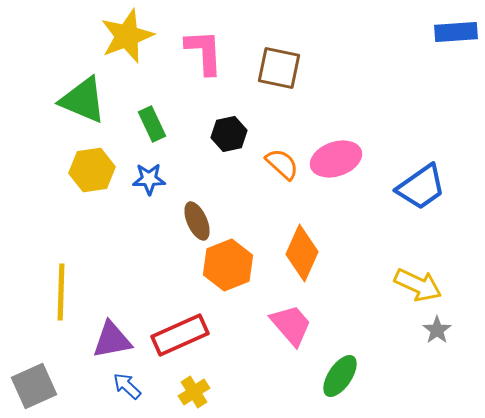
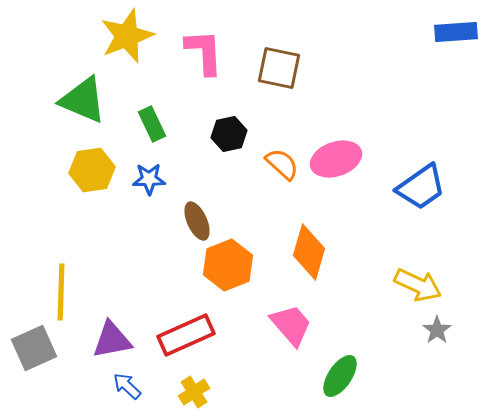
orange diamond: moved 7 px right, 1 px up; rotated 8 degrees counterclockwise
red rectangle: moved 6 px right
gray square: moved 38 px up
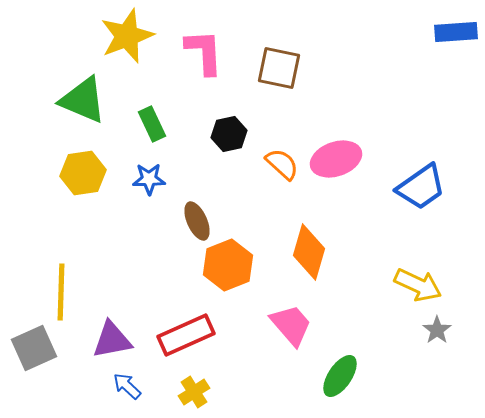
yellow hexagon: moved 9 px left, 3 px down
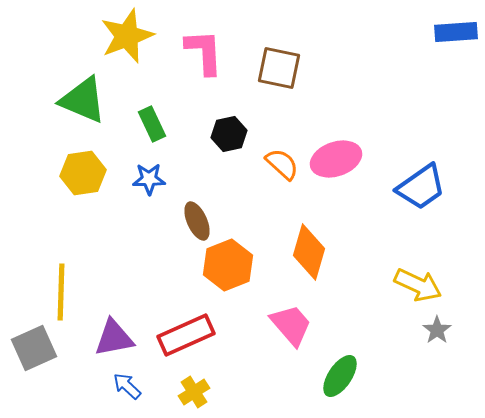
purple triangle: moved 2 px right, 2 px up
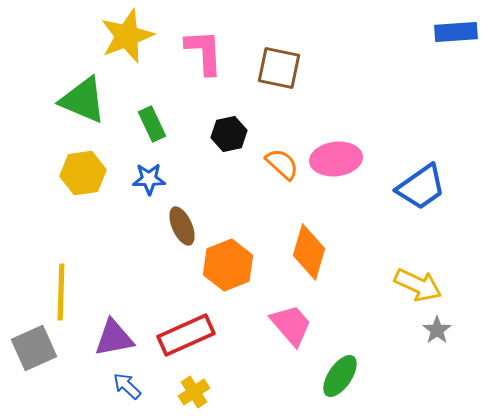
pink ellipse: rotated 12 degrees clockwise
brown ellipse: moved 15 px left, 5 px down
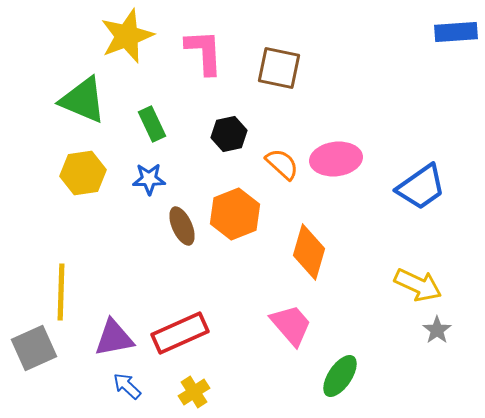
orange hexagon: moved 7 px right, 51 px up
red rectangle: moved 6 px left, 2 px up
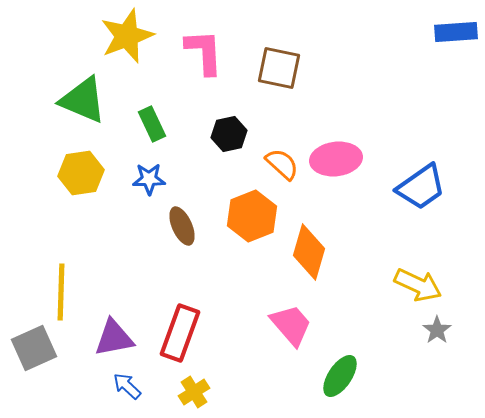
yellow hexagon: moved 2 px left
orange hexagon: moved 17 px right, 2 px down
red rectangle: rotated 46 degrees counterclockwise
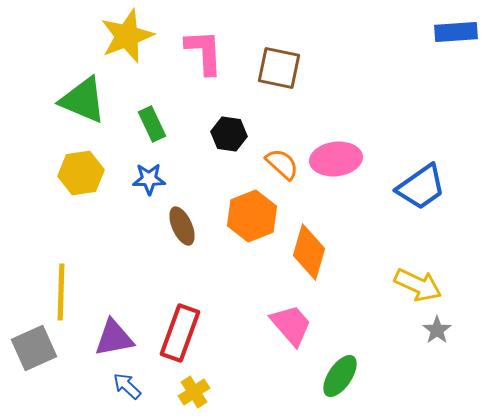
black hexagon: rotated 20 degrees clockwise
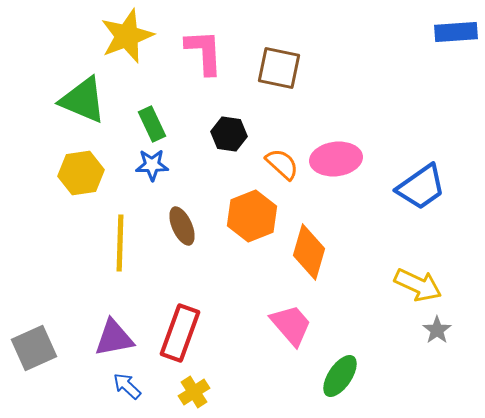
blue star: moved 3 px right, 14 px up
yellow line: moved 59 px right, 49 px up
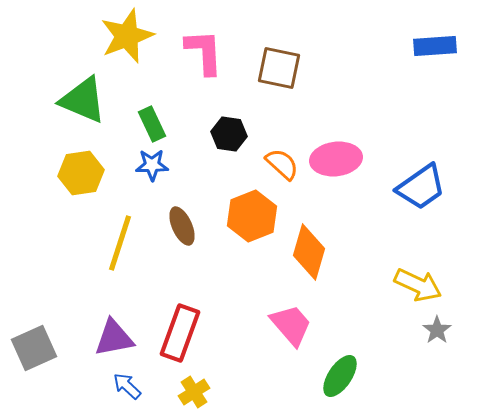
blue rectangle: moved 21 px left, 14 px down
yellow line: rotated 16 degrees clockwise
